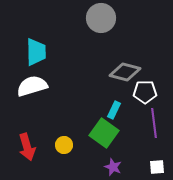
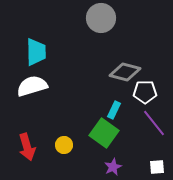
purple line: rotated 32 degrees counterclockwise
purple star: rotated 24 degrees clockwise
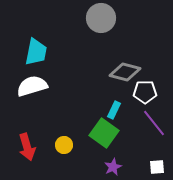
cyan trapezoid: rotated 12 degrees clockwise
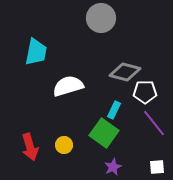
white semicircle: moved 36 px right
red arrow: moved 3 px right
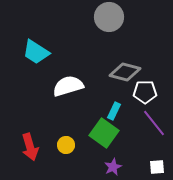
gray circle: moved 8 px right, 1 px up
cyan trapezoid: rotated 112 degrees clockwise
cyan rectangle: moved 1 px down
yellow circle: moved 2 px right
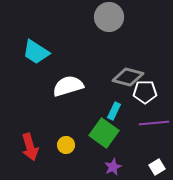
gray diamond: moved 3 px right, 5 px down
purple line: rotated 56 degrees counterclockwise
white square: rotated 28 degrees counterclockwise
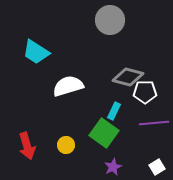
gray circle: moved 1 px right, 3 px down
red arrow: moved 3 px left, 1 px up
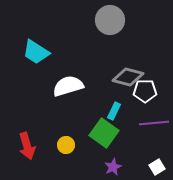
white pentagon: moved 1 px up
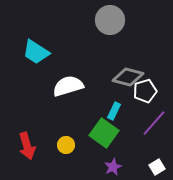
white pentagon: rotated 15 degrees counterclockwise
purple line: rotated 44 degrees counterclockwise
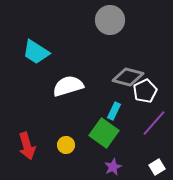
white pentagon: rotated 10 degrees counterclockwise
